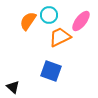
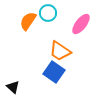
cyan circle: moved 1 px left, 2 px up
pink ellipse: moved 3 px down
orange trapezoid: moved 14 px down; rotated 120 degrees counterclockwise
blue square: moved 3 px right, 1 px down; rotated 15 degrees clockwise
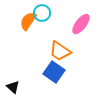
cyan circle: moved 6 px left
